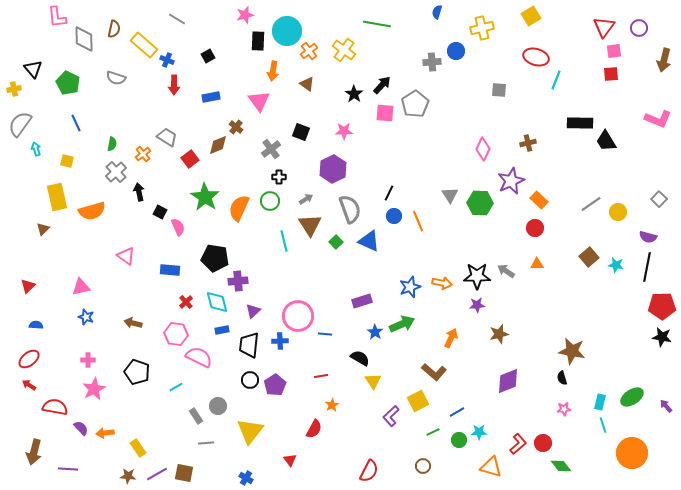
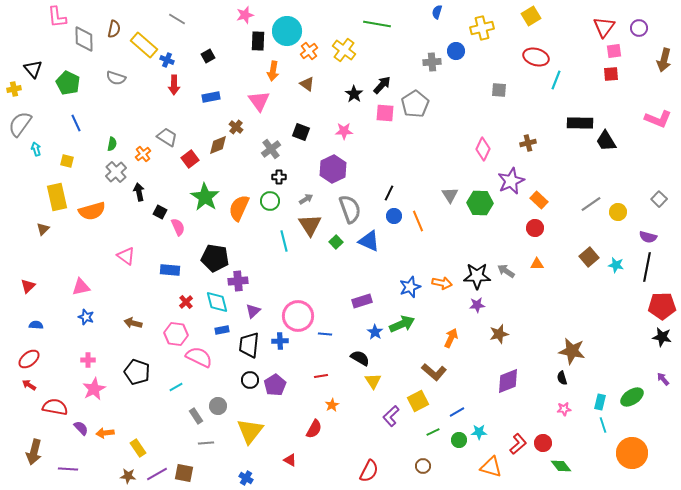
purple arrow at (666, 406): moved 3 px left, 27 px up
red triangle at (290, 460): rotated 24 degrees counterclockwise
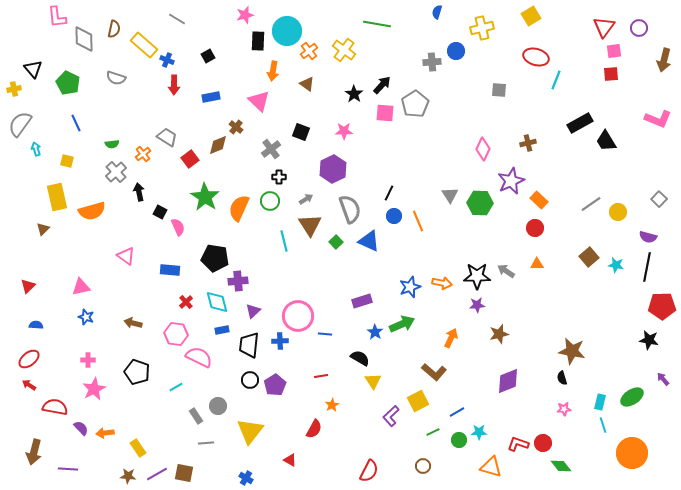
pink triangle at (259, 101): rotated 10 degrees counterclockwise
black rectangle at (580, 123): rotated 30 degrees counterclockwise
green semicircle at (112, 144): rotated 72 degrees clockwise
black star at (662, 337): moved 13 px left, 3 px down
red L-shape at (518, 444): rotated 120 degrees counterclockwise
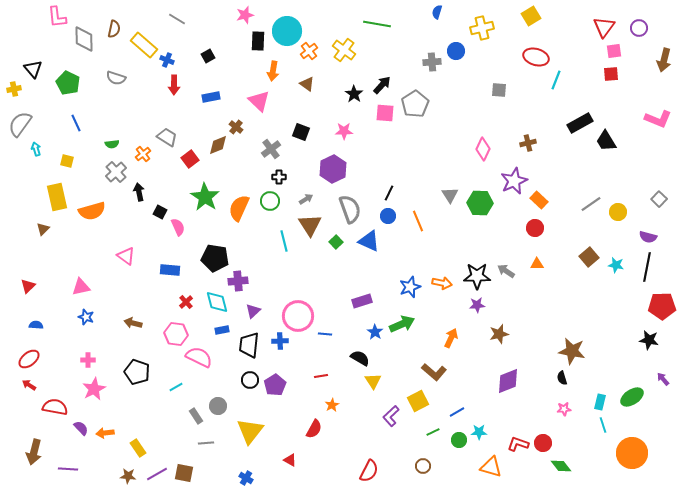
purple star at (511, 181): moved 3 px right
blue circle at (394, 216): moved 6 px left
